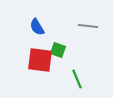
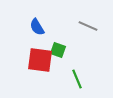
gray line: rotated 18 degrees clockwise
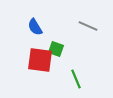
blue semicircle: moved 2 px left
green square: moved 2 px left, 1 px up
green line: moved 1 px left
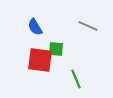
green square: rotated 14 degrees counterclockwise
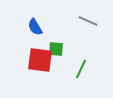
gray line: moved 5 px up
green line: moved 5 px right, 10 px up; rotated 48 degrees clockwise
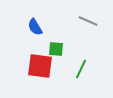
red square: moved 6 px down
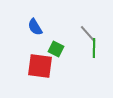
gray line: moved 13 px down; rotated 24 degrees clockwise
green square: rotated 21 degrees clockwise
green line: moved 13 px right, 21 px up; rotated 24 degrees counterclockwise
